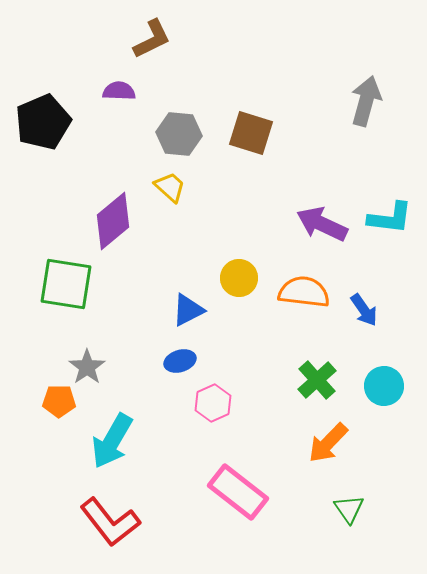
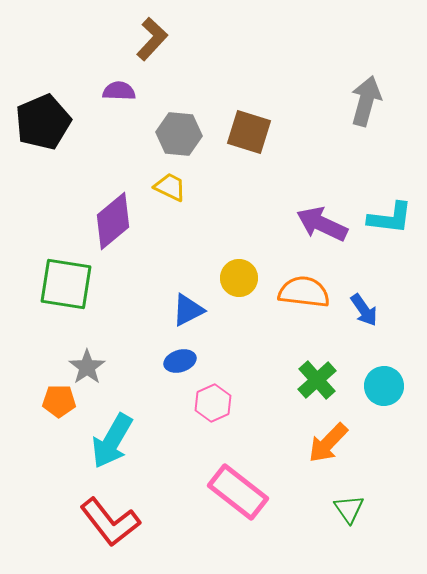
brown L-shape: rotated 21 degrees counterclockwise
brown square: moved 2 px left, 1 px up
yellow trapezoid: rotated 16 degrees counterclockwise
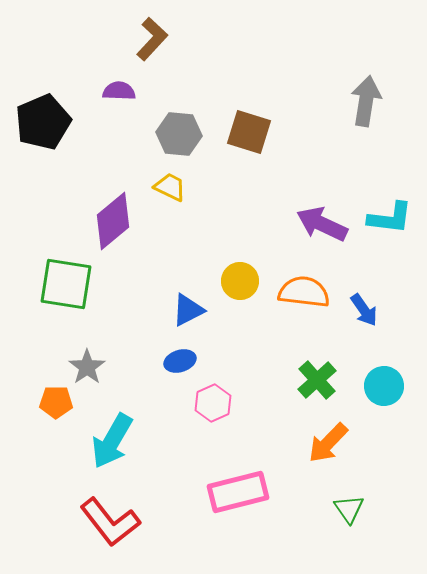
gray arrow: rotated 6 degrees counterclockwise
yellow circle: moved 1 px right, 3 px down
orange pentagon: moved 3 px left, 1 px down
pink rectangle: rotated 52 degrees counterclockwise
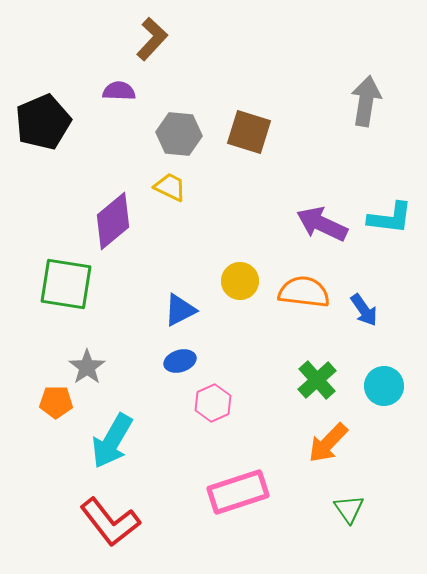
blue triangle: moved 8 px left
pink rectangle: rotated 4 degrees counterclockwise
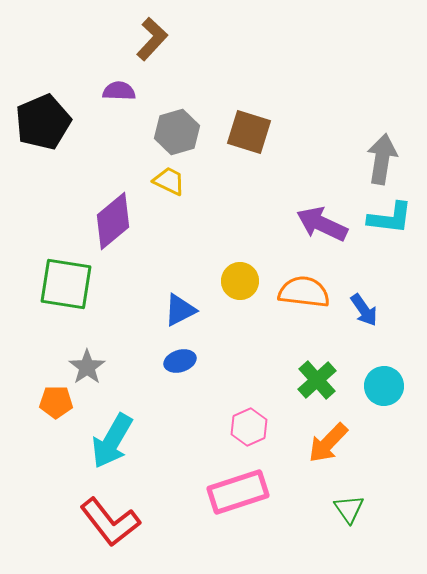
gray arrow: moved 16 px right, 58 px down
gray hexagon: moved 2 px left, 2 px up; rotated 21 degrees counterclockwise
yellow trapezoid: moved 1 px left, 6 px up
pink hexagon: moved 36 px right, 24 px down
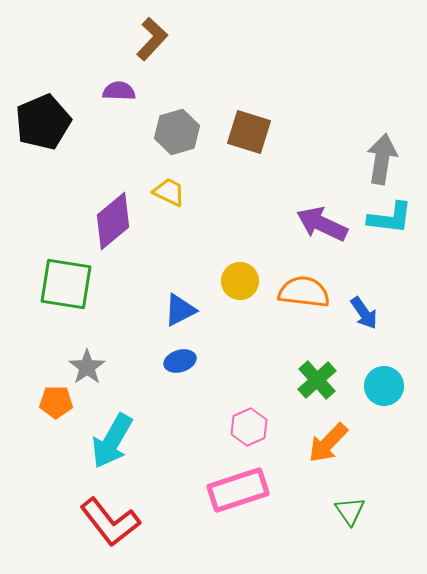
yellow trapezoid: moved 11 px down
blue arrow: moved 3 px down
pink rectangle: moved 2 px up
green triangle: moved 1 px right, 2 px down
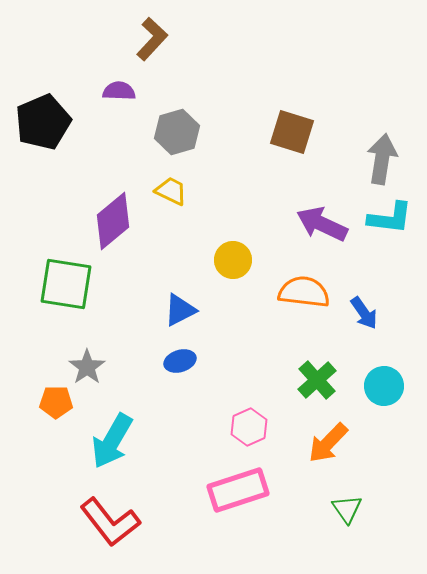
brown square: moved 43 px right
yellow trapezoid: moved 2 px right, 1 px up
yellow circle: moved 7 px left, 21 px up
green triangle: moved 3 px left, 2 px up
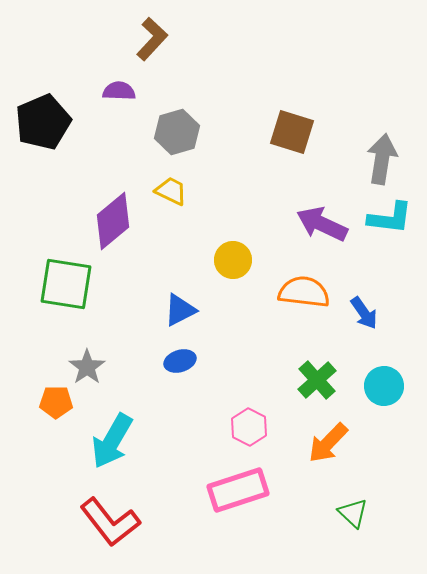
pink hexagon: rotated 9 degrees counterclockwise
green triangle: moved 6 px right, 4 px down; rotated 12 degrees counterclockwise
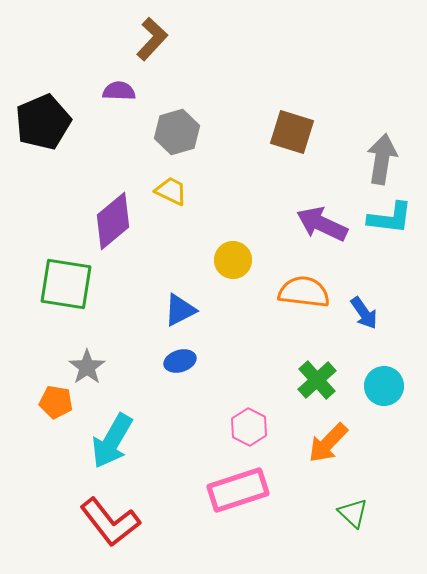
orange pentagon: rotated 8 degrees clockwise
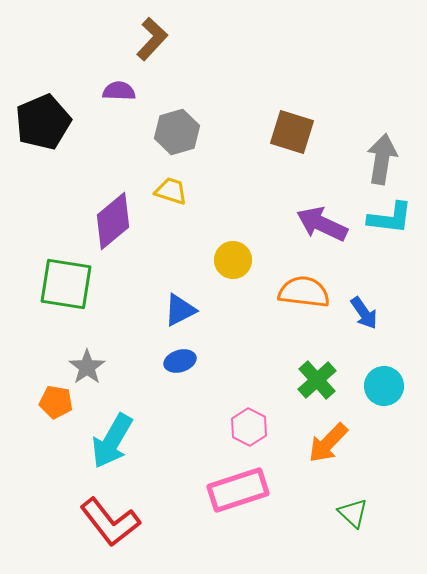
yellow trapezoid: rotated 8 degrees counterclockwise
